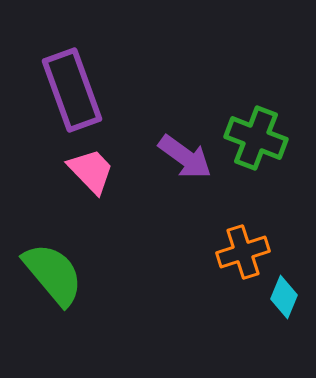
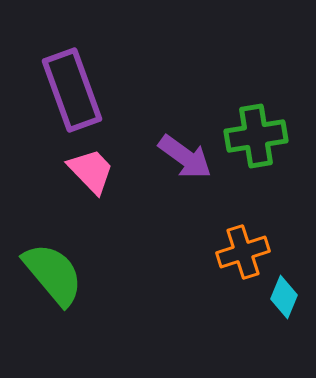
green cross: moved 2 px up; rotated 30 degrees counterclockwise
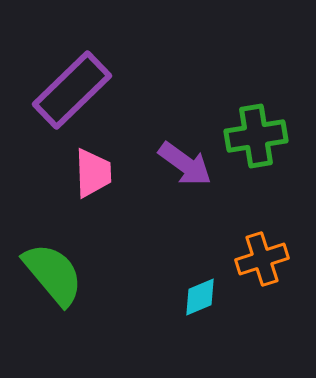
purple rectangle: rotated 66 degrees clockwise
purple arrow: moved 7 px down
pink trapezoid: moved 2 px right, 2 px down; rotated 42 degrees clockwise
orange cross: moved 19 px right, 7 px down
cyan diamond: moved 84 px left; rotated 45 degrees clockwise
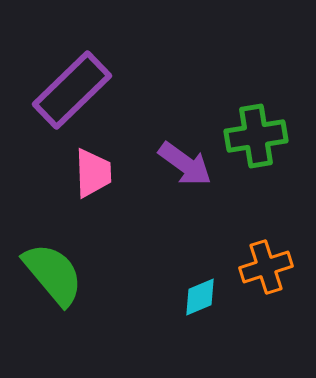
orange cross: moved 4 px right, 8 px down
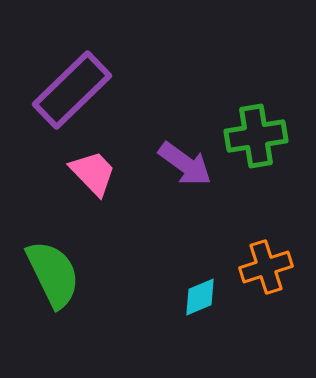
pink trapezoid: rotated 42 degrees counterclockwise
green semicircle: rotated 14 degrees clockwise
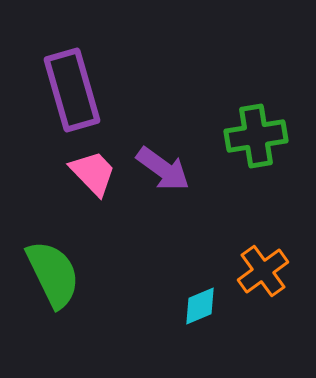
purple rectangle: rotated 62 degrees counterclockwise
purple arrow: moved 22 px left, 5 px down
orange cross: moved 3 px left, 4 px down; rotated 18 degrees counterclockwise
cyan diamond: moved 9 px down
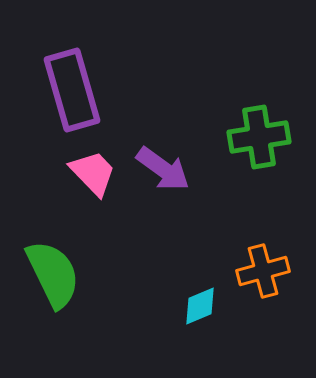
green cross: moved 3 px right, 1 px down
orange cross: rotated 21 degrees clockwise
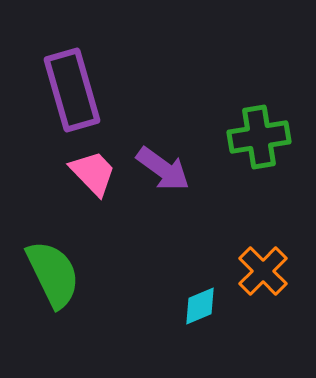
orange cross: rotated 30 degrees counterclockwise
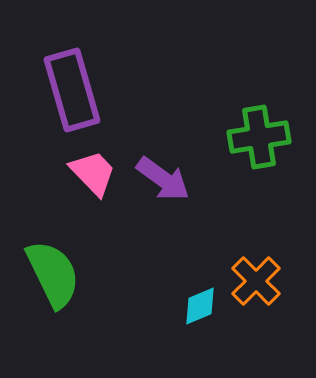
purple arrow: moved 10 px down
orange cross: moved 7 px left, 10 px down
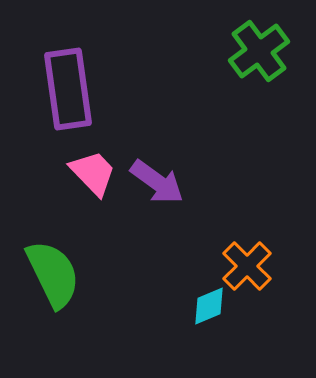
purple rectangle: moved 4 px left, 1 px up; rotated 8 degrees clockwise
green cross: moved 86 px up; rotated 28 degrees counterclockwise
purple arrow: moved 6 px left, 3 px down
orange cross: moved 9 px left, 15 px up
cyan diamond: moved 9 px right
